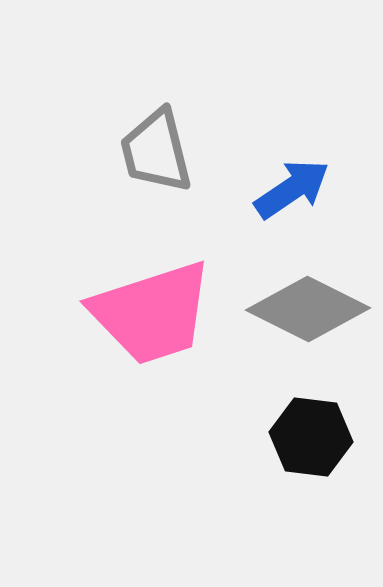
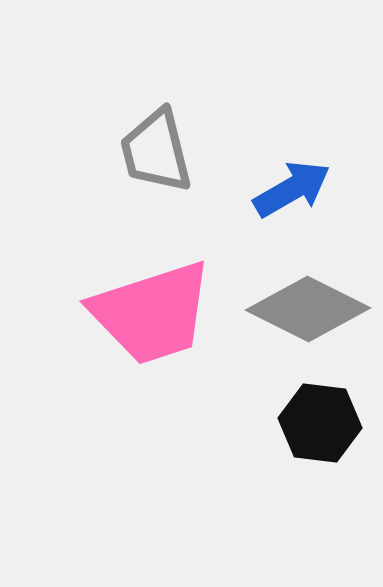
blue arrow: rotated 4 degrees clockwise
black hexagon: moved 9 px right, 14 px up
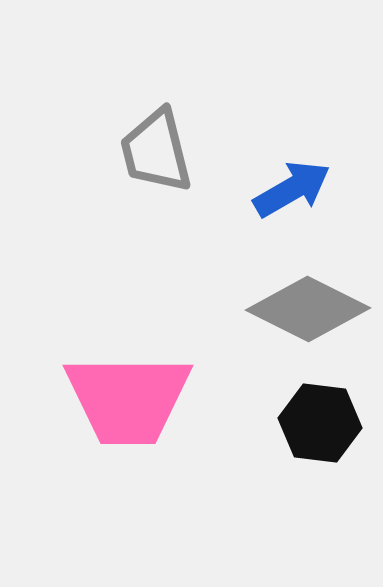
pink trapezoid: moved 24 px left, 86 px down; rotated 18 degrees clockwise
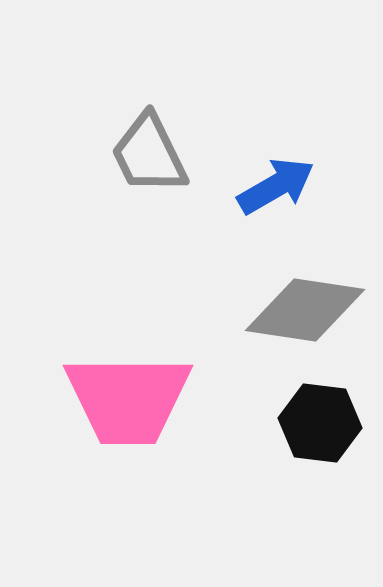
gray trapezoid: moved 7 px left, 3 px down; rotated 12 degrees counterclockwise
blue arrow: moved 16 px left, 3 px up
gray diamond: moved 3 px left, 1 px down; rotated 18 degrees counterclockwise
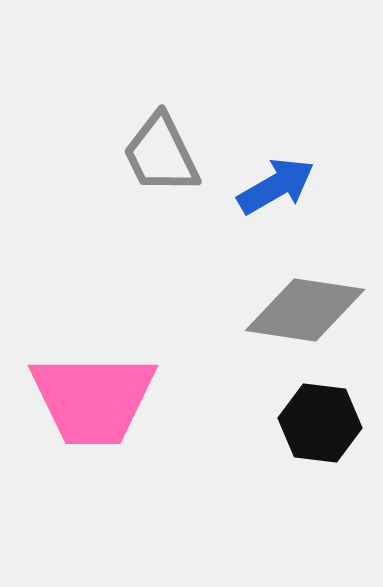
gray trapezoid: moved 12 px right
pink trapezoid: moved 35 px left
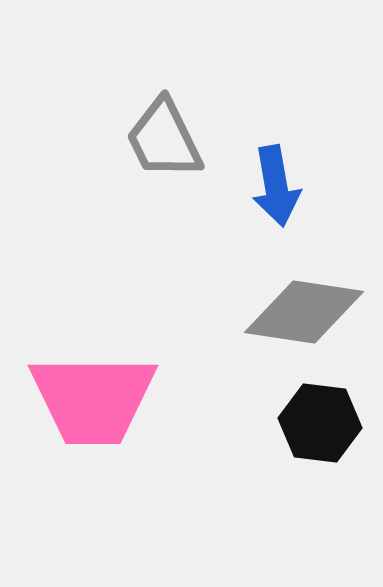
gray trapezoid: moved 3 px right, 15 px up
blue arrow: rotated 110 degrees clockwise
gray diamond: moved 1 px left, 2 px down
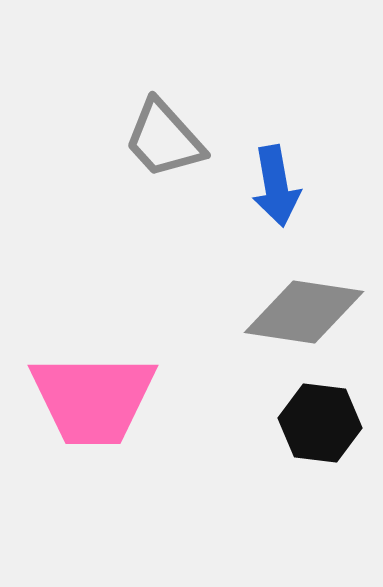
gray trapezoid: rotated 16 degrees counterclockwise
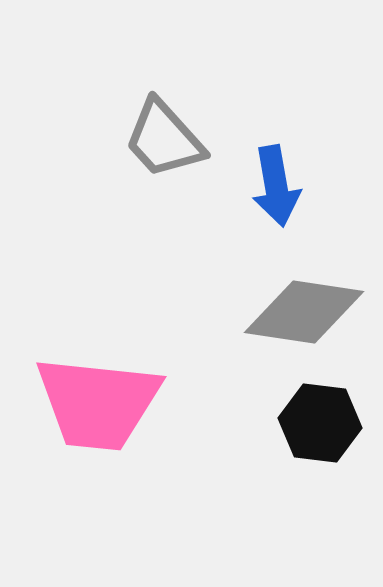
pink trapezoid: moved 5 px right, 4 px down; rotated 6 degrees clockwise
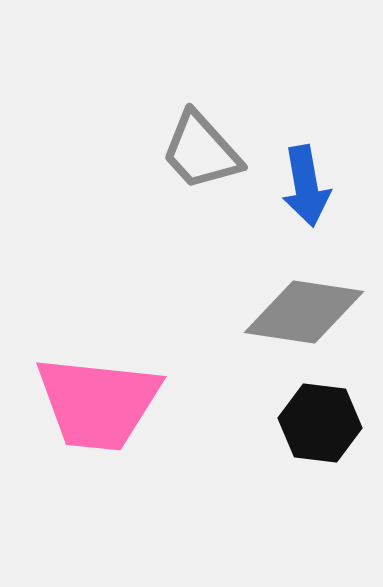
gray trapezoid: moved 37 px right, 12 px down
blue arrow: moved 30 px right
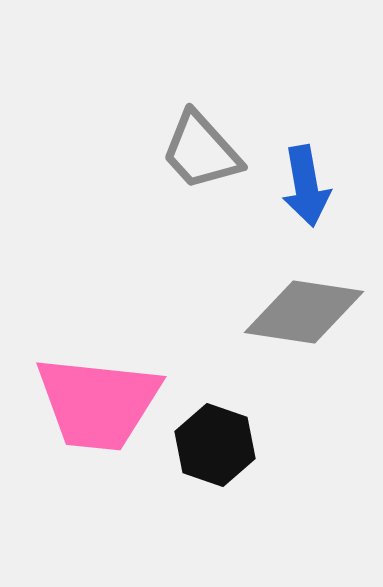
black hexagon: moved 105 px left, 22 px down; rotated 12 degrees clockwise
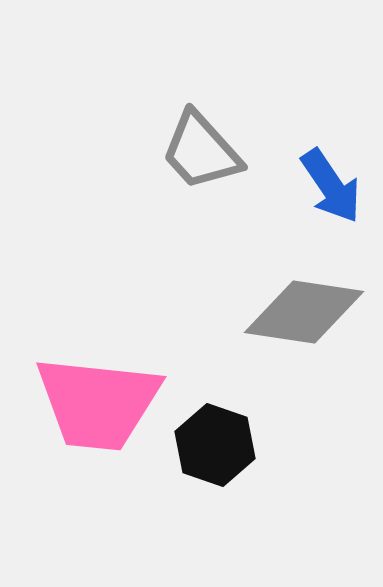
blue arrow: moved 25 px right; rotated 24 degrees counterclockwise
